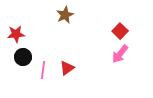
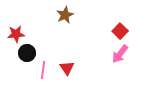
black circle: moved 4 px right, 4 px up
red triangle: rotated 28 degrees counterclockwise
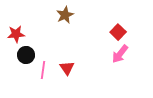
red square: moved 2 px left, 1 px down
black circle: moved 1 px left, 2 px down
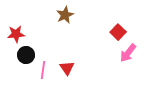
pink arrow: moved 8 px right, 1 px up
